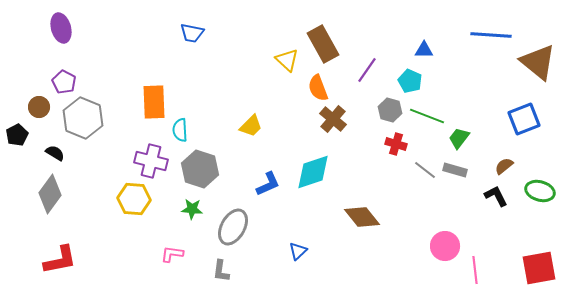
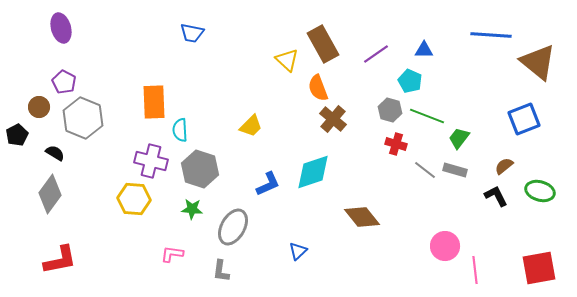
purple line at (367, 70): moved 9 px right, 16 px up; rotated 20 degrees clockwise
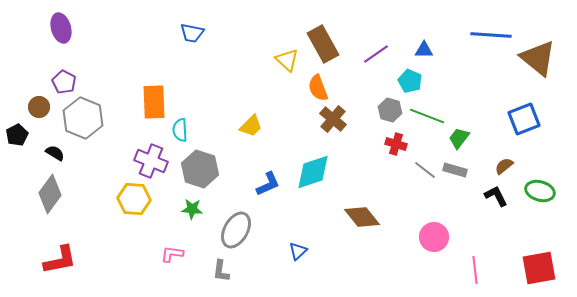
brown triangle at (538, 62): moved 4 px up
purple cross at (151, 161): rotated 8 degrees clockwise
gray ellipse at (233, 227): moved 3 px right, 3 px down
pink circle at (445, 246): moved 11 px left, 9 px up
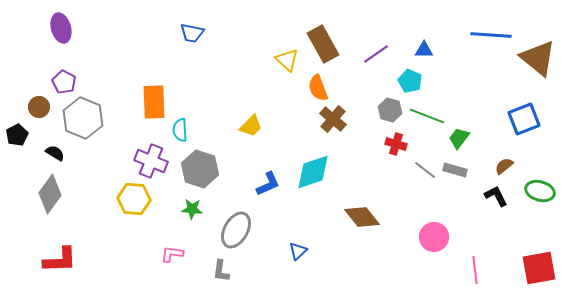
red L-shape at (60, 260): rotated 9 degrees clockwise
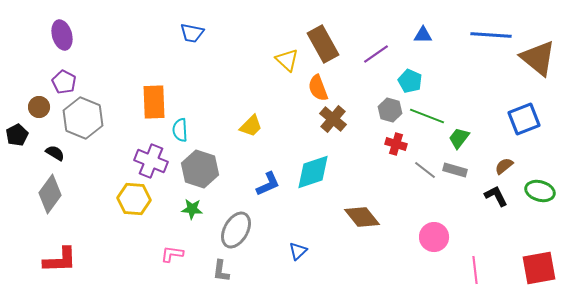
purple ellipse at (61, 28): moved 1 px right, 7 px down
blue triangle at (424, 50): moved 1 px left, 15 px up
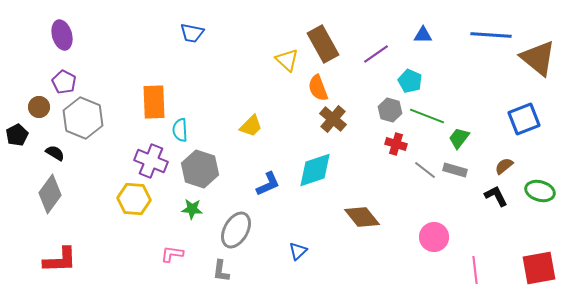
cyan diamond at (313, 172): moved 2 px right, 2 px up
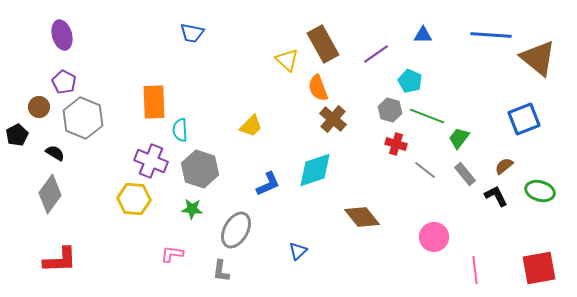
gray rectangle at (455, 170): moved 10 px right, 4 px down; rotated 35 degrees clockwise
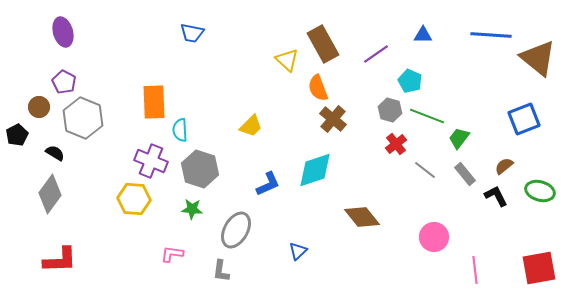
purple ellipse at (62, 35): moved 1 px right, 3 px up
red cross at (396, 144): rotated 35 degrees clockwise
